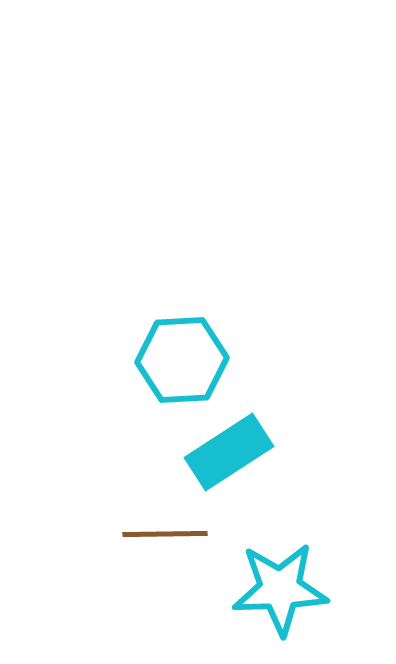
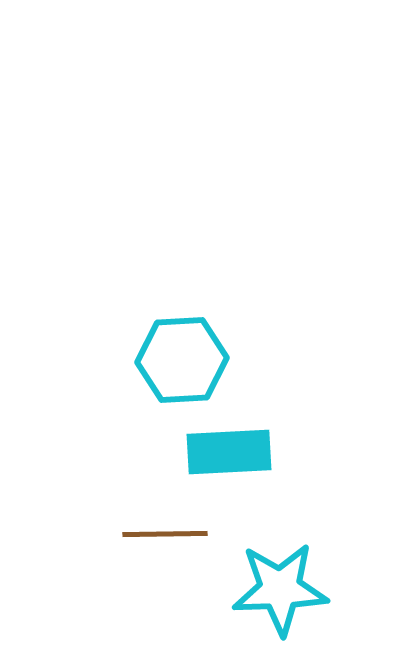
cyan rectangle: rotated 30 degrees clockwise
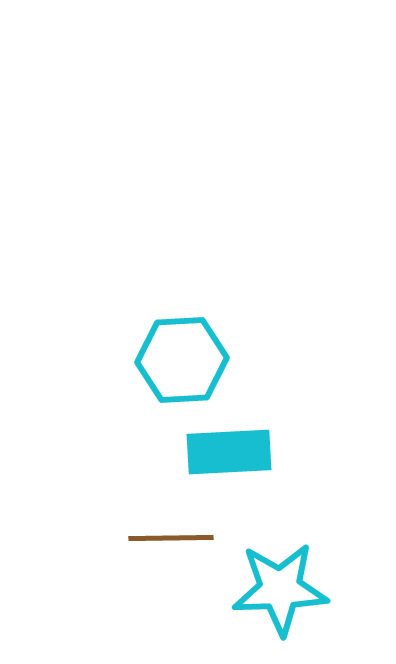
brown line: moved 6 px right, 4 px down
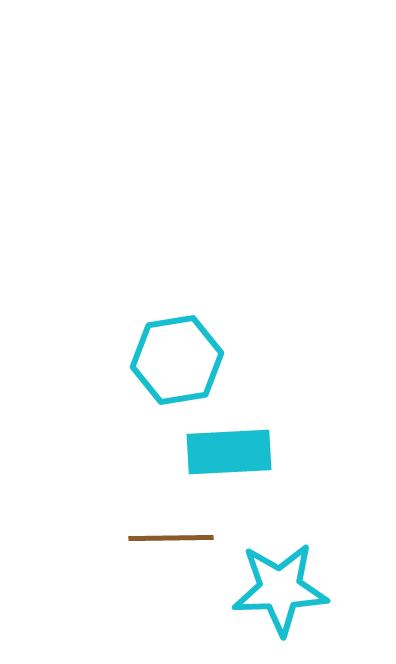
cyan hexagon: moved 5 px left; rotated 6 degrees counterclockwise
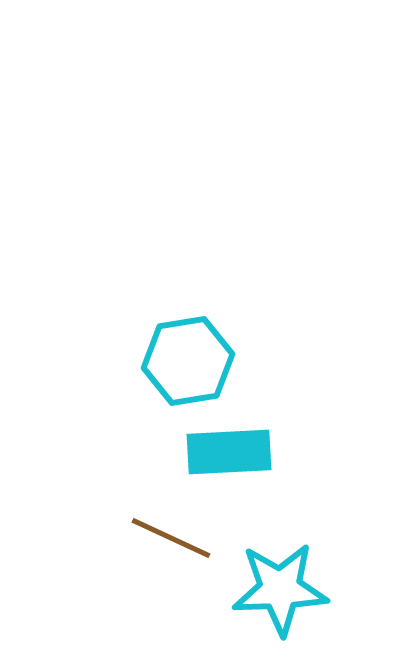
cyan hexagon: moved 11 px right, 1 px down
brown line: rotated 26 degrees clockwise
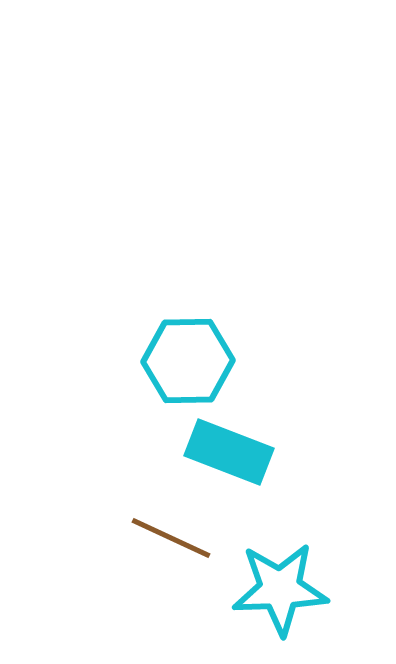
cyan hexagon: rotated 8 degrees clockwise
cyan rectangle: rotated 24 degrees clockwise
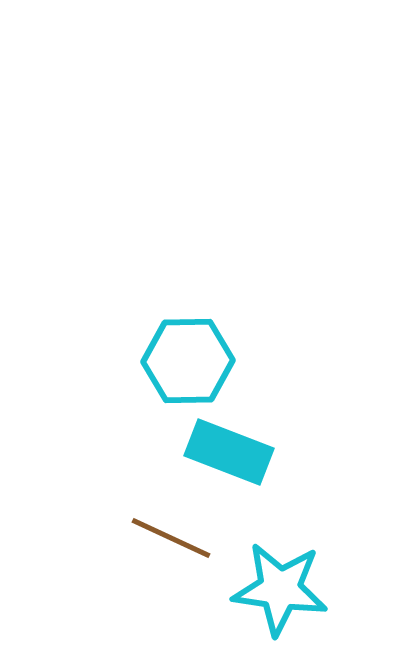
cyan star: rotated 10 degrees clockwise
